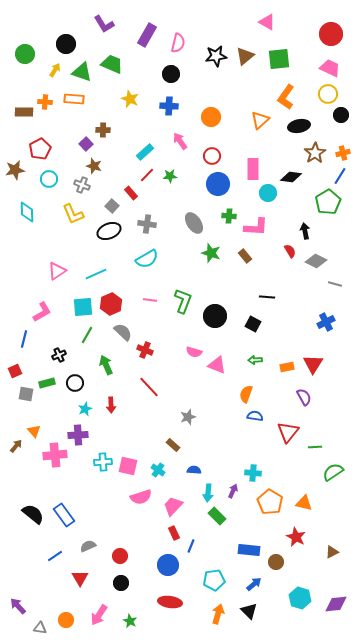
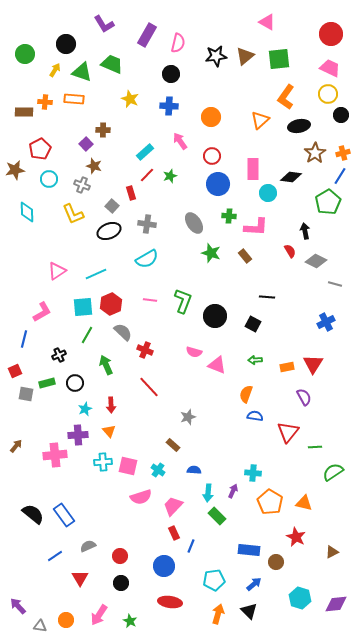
green star at (170, 176): rotated 16 degrees counterclockwise
red rectangle at (131, 193): rotated 24 degrees clockwise
orange triangle at (34, 431): moved 75 px right
blue circle at (168, 565): moved 4 px left, 1 px down
gray triangle at (40, 628): moved 2 px up
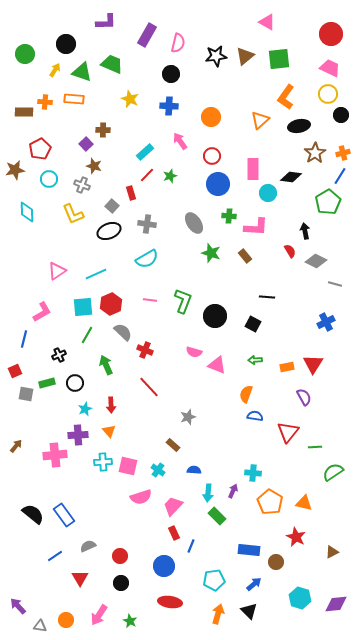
purple L-shape at (104, 24): moved 2 px right, 2 px up; rotated 60 degrees counterclockwise
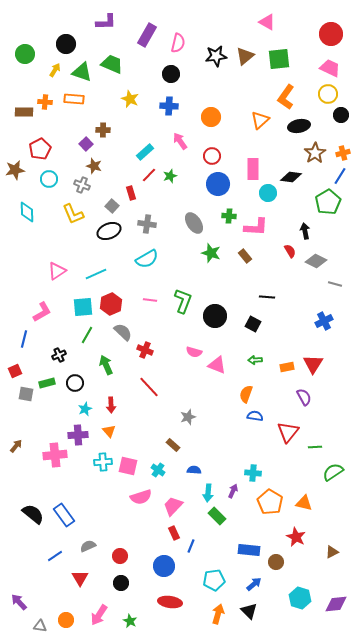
red line at (147, 175): moved 2 px right
blue cross at (326, 322): moved 2 px left, 1 px up
purple arrow at (18, 606): moved 1 px right, 4 px up
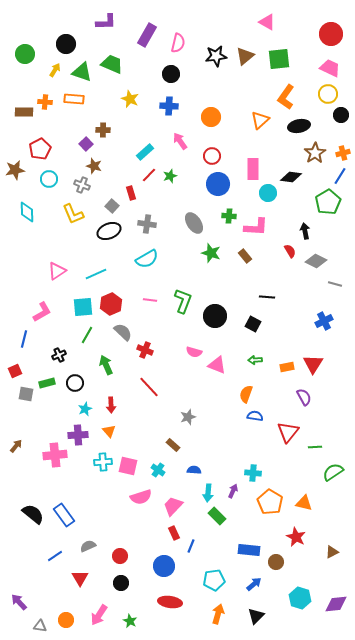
black triangle at (249, 611): moved 7 px right, 5 px down; rotated 30 degrees clockwise
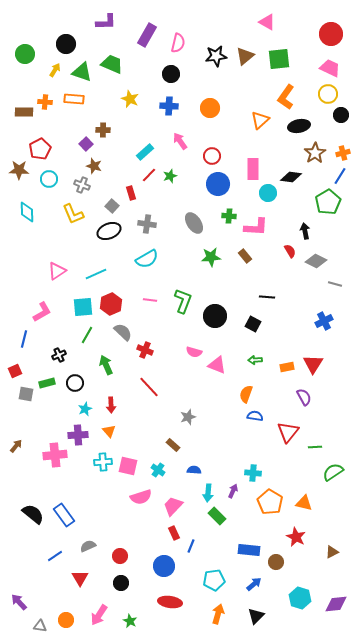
orange circle at (211, 117): moved 1 px left, 9 px up
brown star at (15, 170): moved 4 px right; rotated 12 degrees clockwise
green star at (211, 253): moved 4 px down; rotated 24 degrees counterclockwise
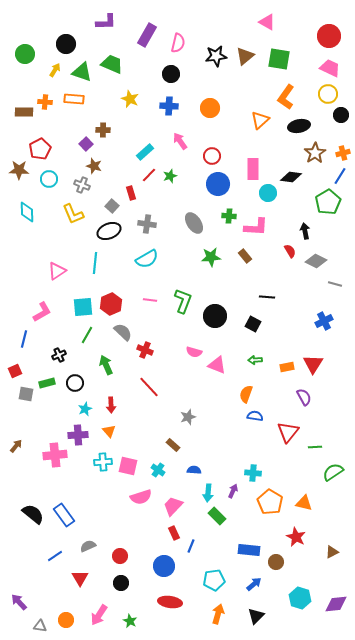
red circle at (331, 34): moved 2 px left, 2 px down
green square at (279, 59): rotated 15 degrees clockwise
cyan line at (96, 274): moved 1 px left, 11 px up; rotated 60 degrees counterclockwise
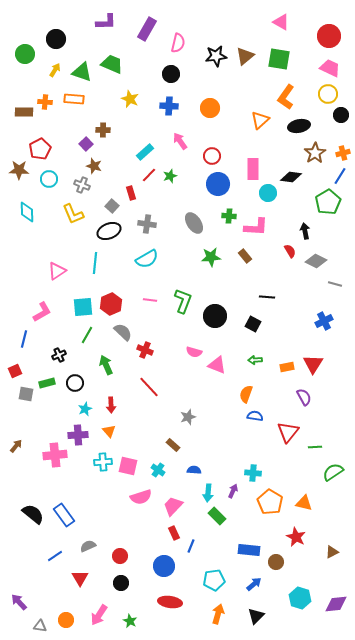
pink triangle at (267, 22): moved 14 px right
purple rectangle at (147, 35): moved 6 px up
black circle at (66, 44): moved 10 px left, 5 px up
